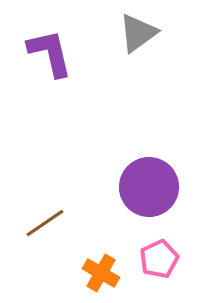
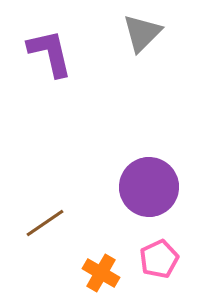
gray triangle: moved 4 px right; rotated 9 degrees counterclockwise
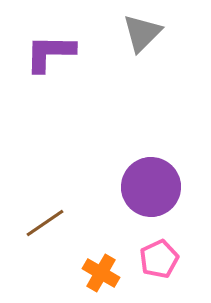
purple L-shape: rotated 76 degrees counterclockwise
purple circle: moved 2 px right
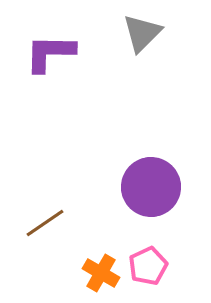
pink pentagon: moved 11 px left, 7 px down
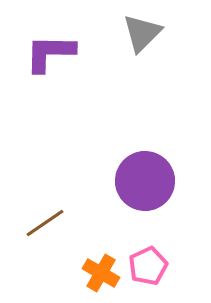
purple circle: moved 6 px left, 6 px up
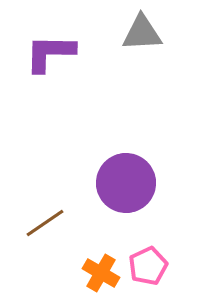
gray triangle: rotated 42 degrees clockwise
purple circle: moved 19 px left, 2 px down
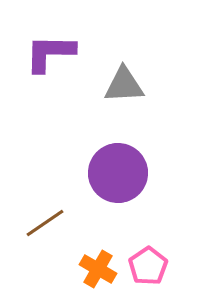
gray triangle: moved 18 px left, 52 px down
purple circle: moved 8 px left, 10 px up
pink pentagon: rotated 9 degrees counterclockwise
orange cross: moved 3 px left, 4 px up
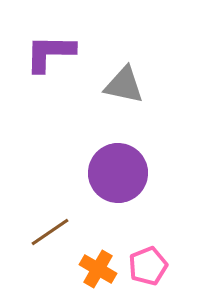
gray triangle: rotated 15 degrees clockwise
brown line: moved 5 px right, 9 px down
pink pentagon: rotated 12 degrees clockwise
